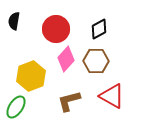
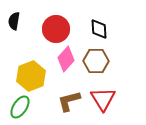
black diamond: rotated 65 degrees counterclockwise
red triangle: moved 9 px left, 3 px down; rotated 28 degrees clockwise
green ellipse: moved 4 px right
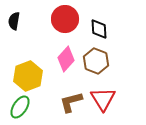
red circle: moved 9 px right, 10 px up
brown hexagon: rotated 20 degrees clockwise
yellow hexagon: moved 3 px left
brown L-shape: moved 2 px right, 1 px down
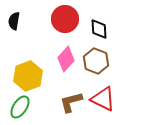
red triangle: rotated 32 degrees counterclockwise
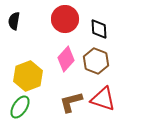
red triangle: rotated 8 degrees counterclockwise
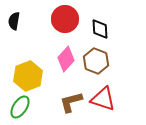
black diamond: moved 1 px right
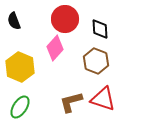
black semicircle: rotated 30 degrees counterclockwise
pink diamond: moved 11 px left, 11 px up
yellow hexagon: moved 8 px left, 9 px up; rotated 16 degrees counterclockwise
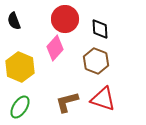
brown L-shape: moved 4 px left
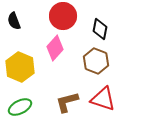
red circle: moved 2 px left, 3 px up
black diamond: rotated 15 degrees clockwise
green ellipse: rotated 30 degrees clockwise
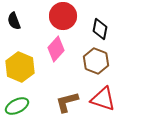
pink diamond: moved 1 px right, 1 px down
green ellipse: moved 3 px left, 1 px up
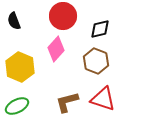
black diamond: rotated 65 degrees clockwise
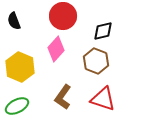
black diamond: moved 3 px right, 2 px down
brown L-shape: moved 4 px left, 5 px up; rotated 40 degrees counterclockwise
